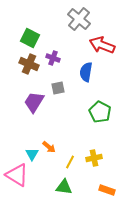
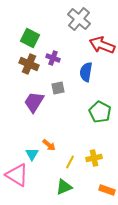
orange arrow: moved 2 px up
green triangle: rotated 30 degrees counterclockwise
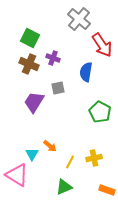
red arrow: rotated 145 degrees counterclockwise
orange arrow: moved 1 px right, 1 px down
